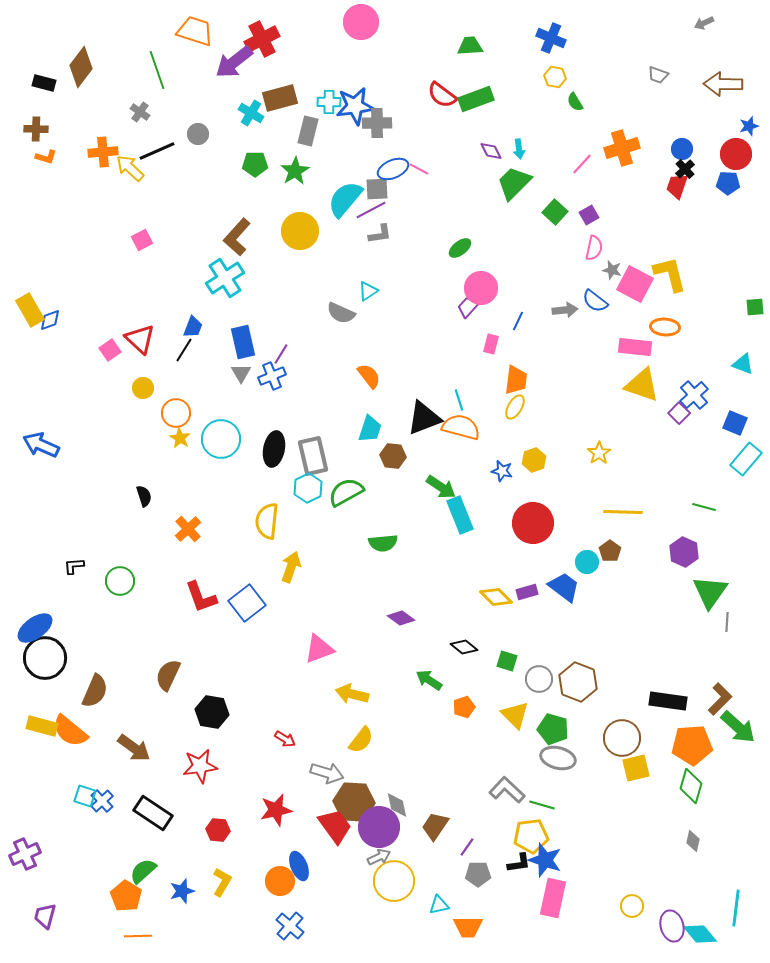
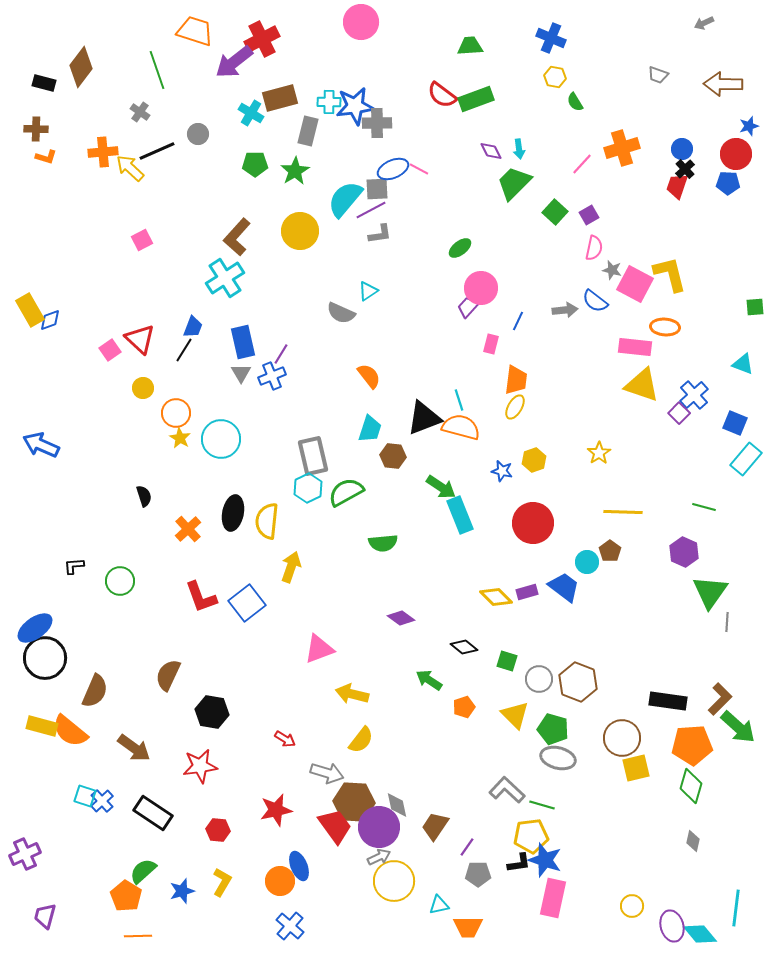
black ellipse at (274, 449): moved 41 px left, 64 px down
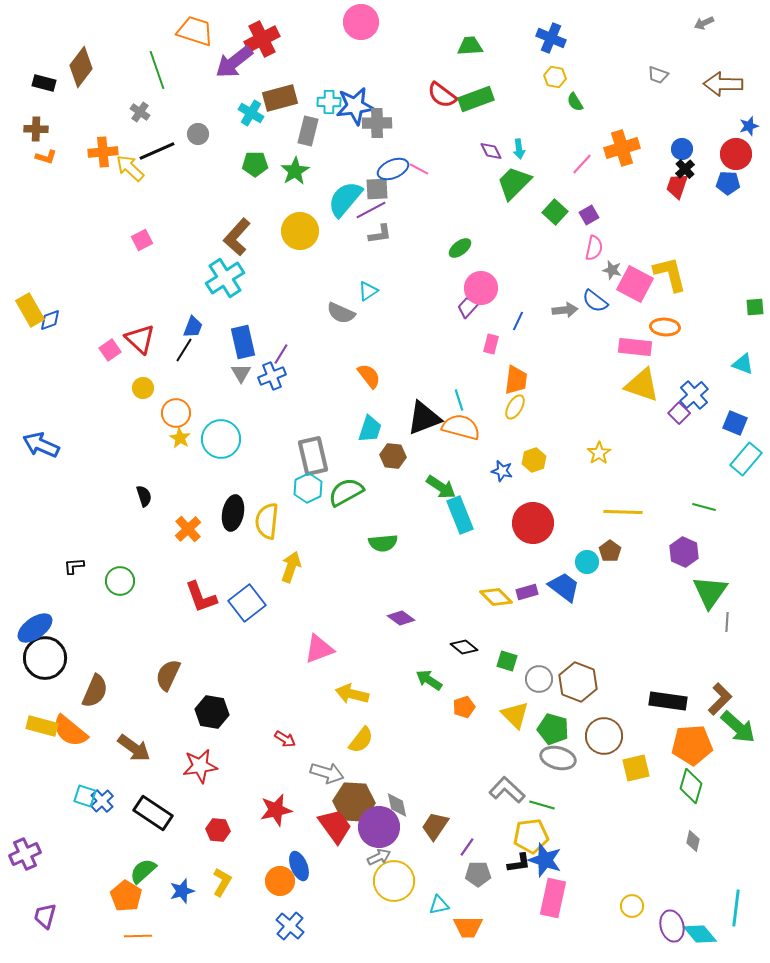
brown circle at (622, 738): moved 18 px left, 2 px up
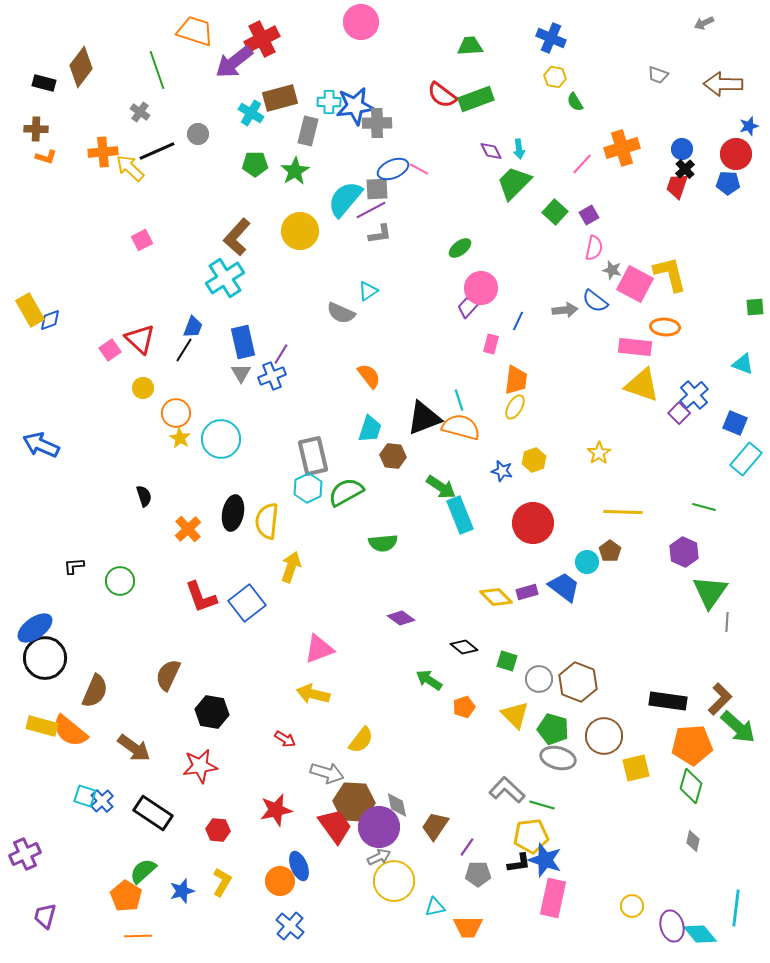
yellow arrow at (352, 694): moved 39 px left
cyan triangle at (439, 905): moved 4 px left, 2 px down
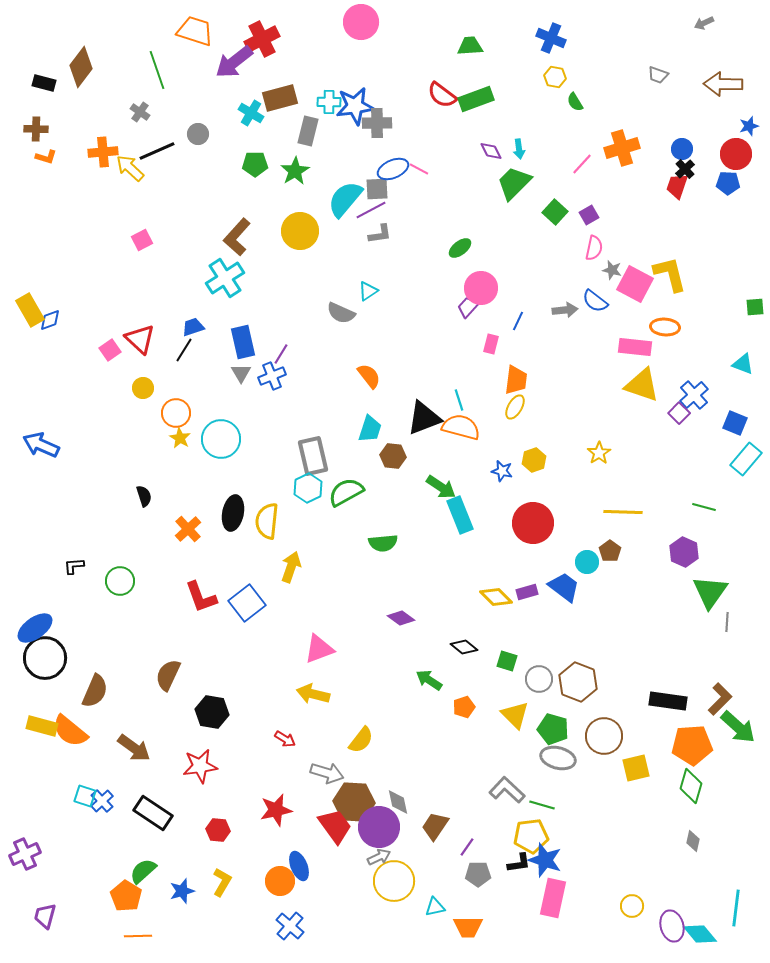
blue trapezoid at (193, 327): rotated 130 degrees counterclockwise
gray diamond at (397, 805): moved 1 px right, 3 px up
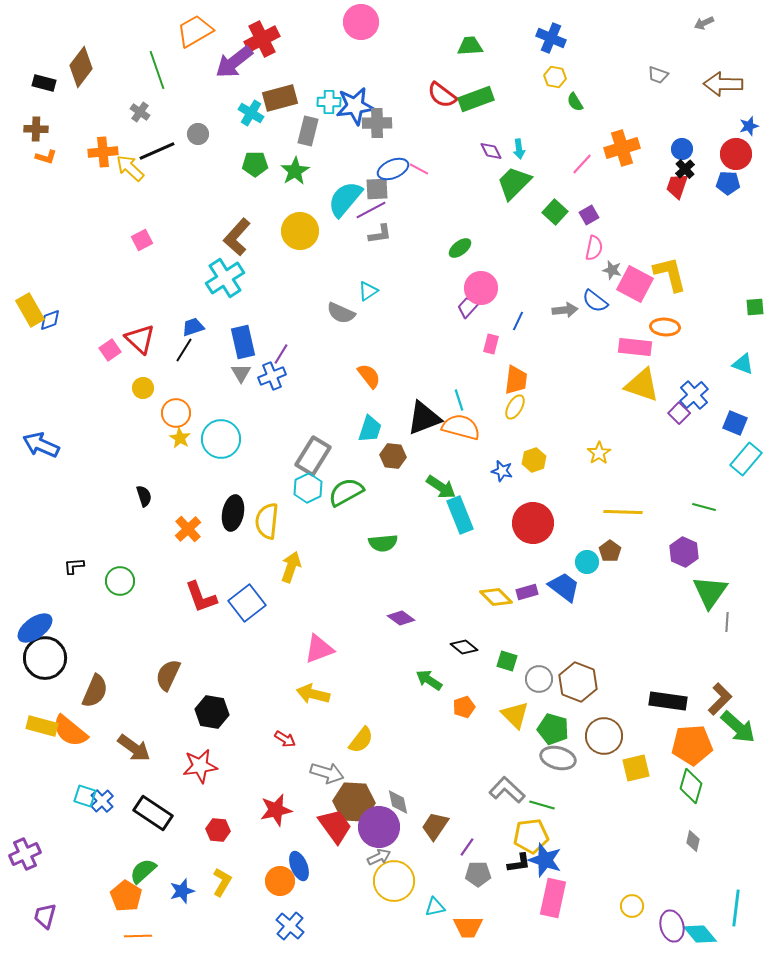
orange trapezoid at (195, 31): rotated 48 degrees counterclockwise
gray rectangle at (313, 456): rotated 45 degrees clockwise
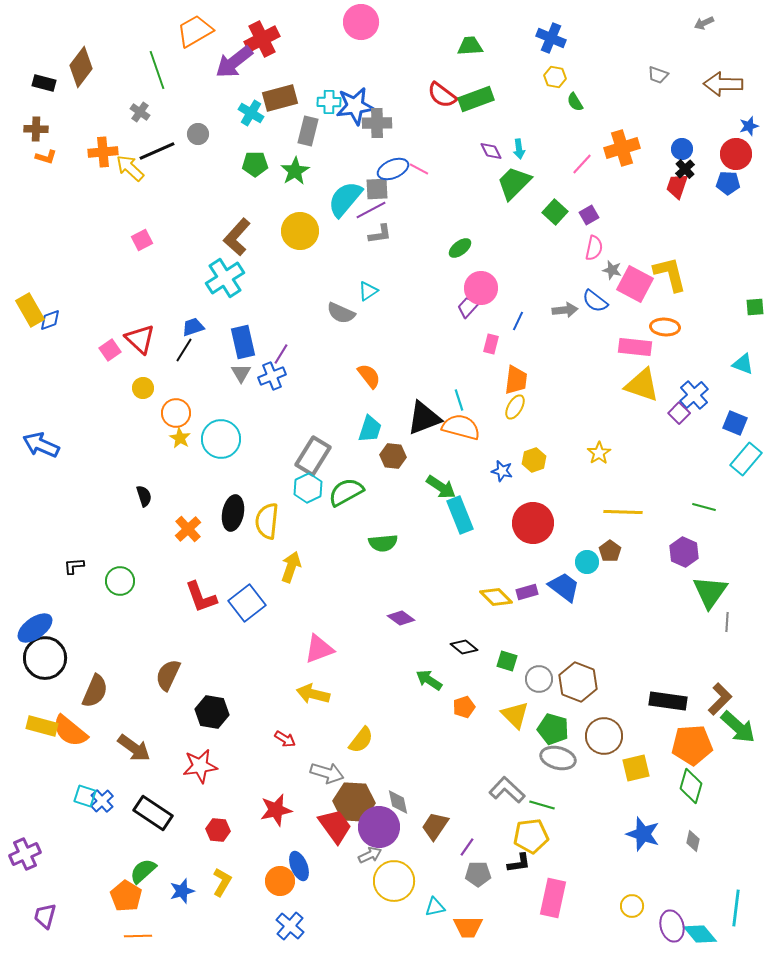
gray arrow at (379, 857): moved 9 px left, 2 px up
blue star at (545, 860): moved 98 px right, 26 px up
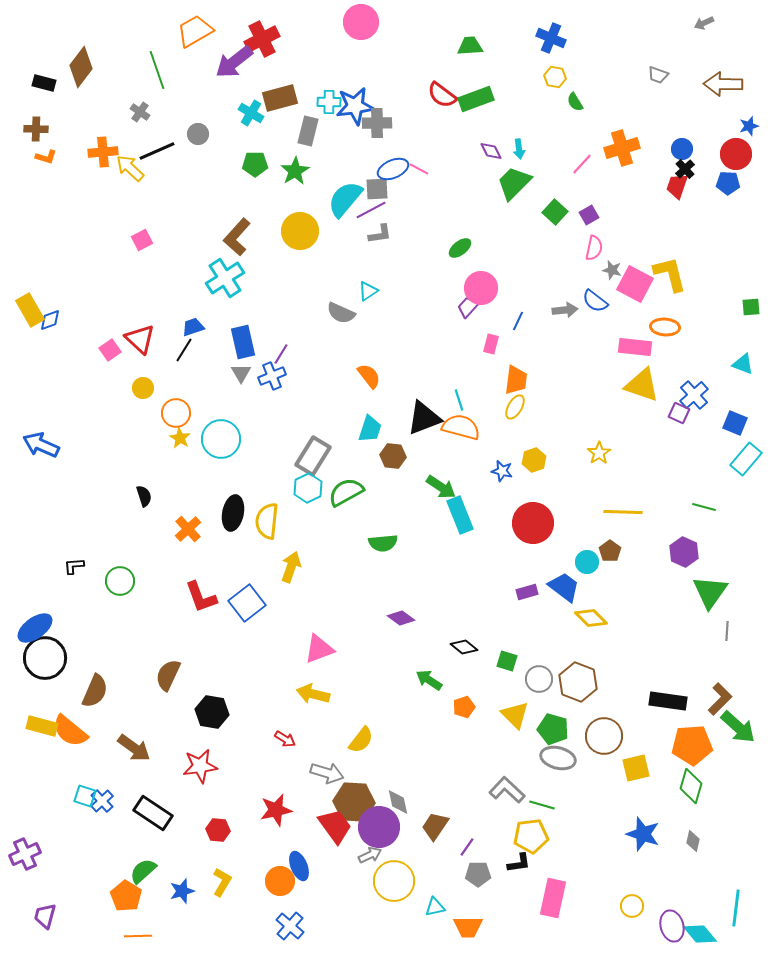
green square at (755, 307): moved 4 px left
purple square at (679, 413): rotated 20 degrees counterclockwise
yellow diamond at (496, 597): moved 95 px right, 21 px down
gray line at (727, 622): moved 9 px down
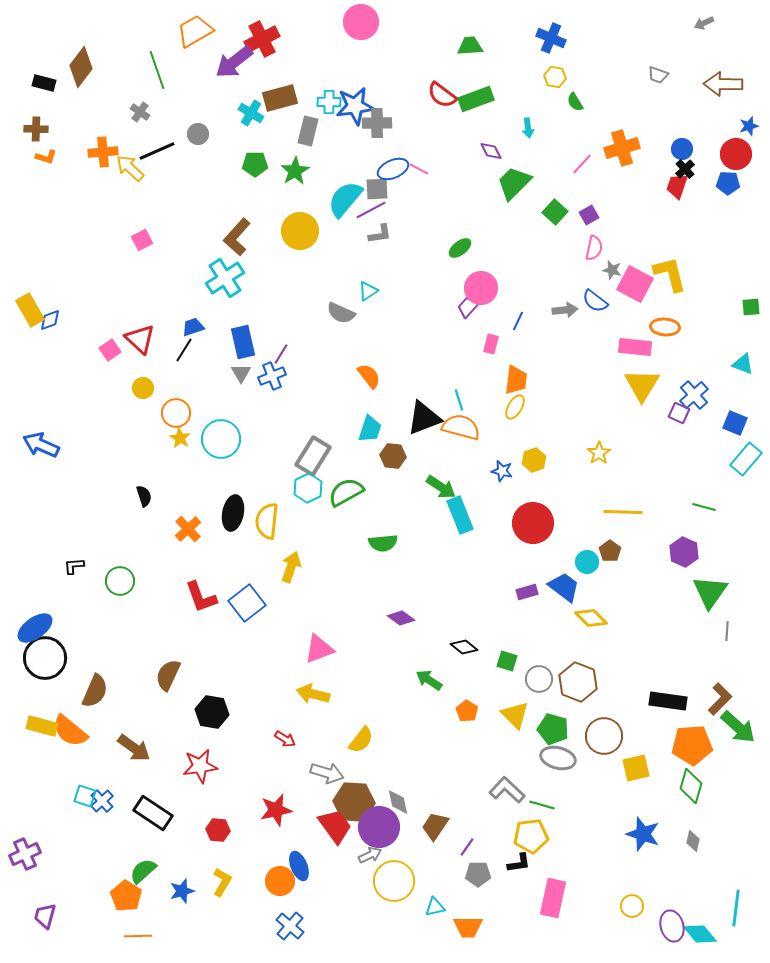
cyan arrow at (519, 149): moved 9 px right, 21 px up
yellow triangle at (642, 385): rotated 42 degrees clockwise
orange pentagon at (464, 707): moved 3 px right, 4 px down; rotated 20 degrees counterclockwise
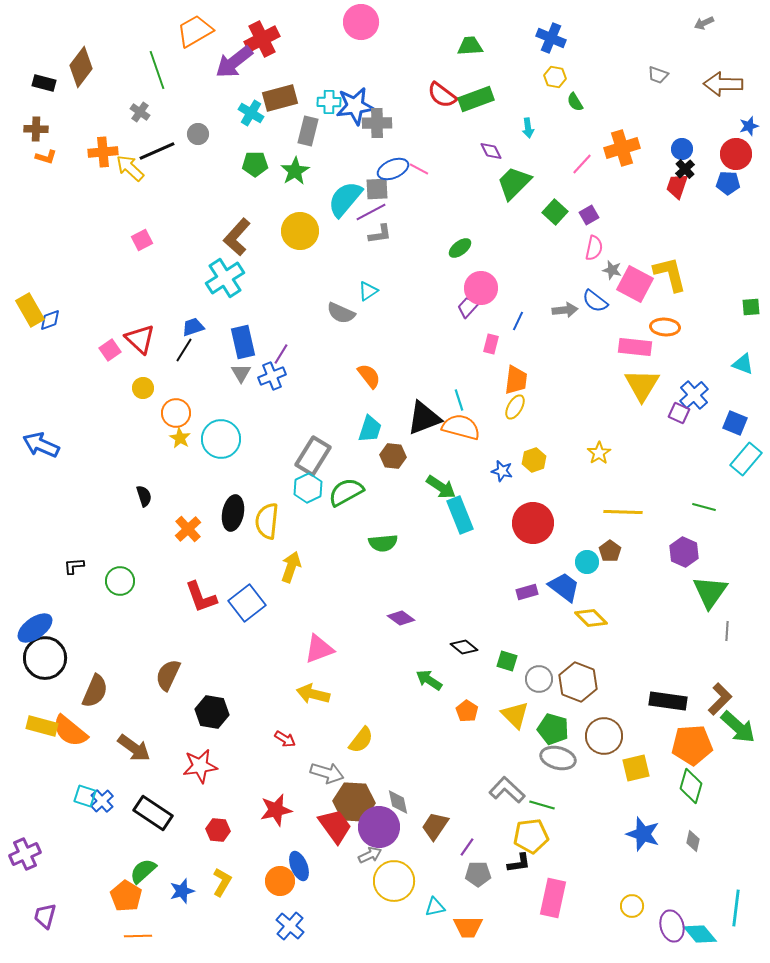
purple line at (371, 210): moved 2 px down
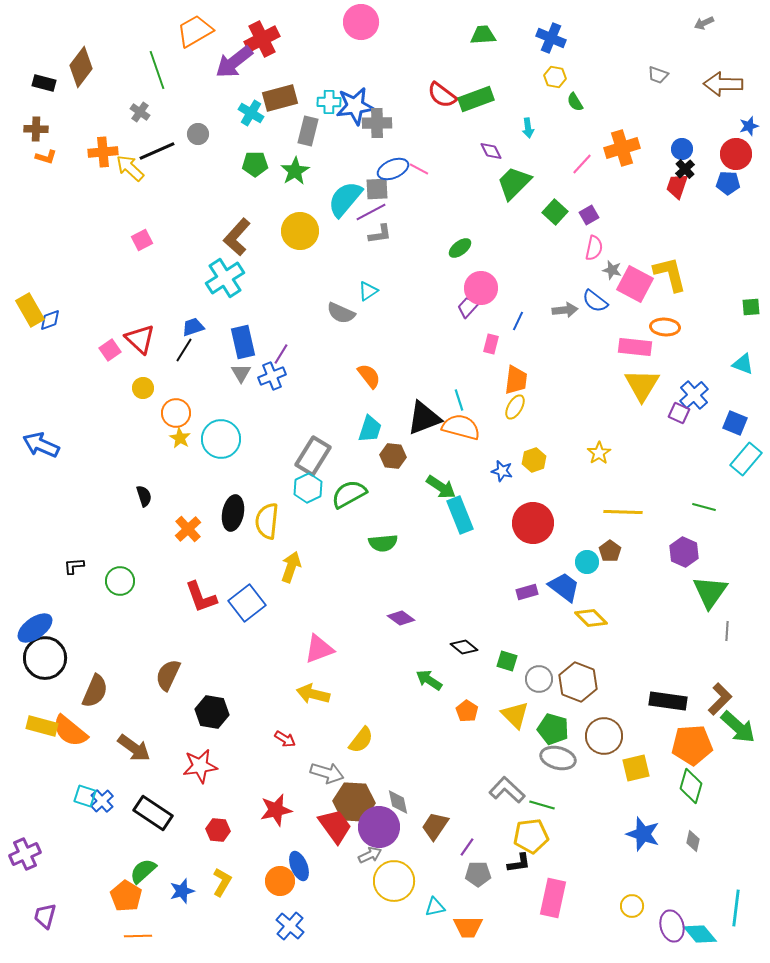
green trapezoid at (470, 46): moved 13 px right, 11 px up
green semicircle at (346, 492): moved 3 px right, 2 px down
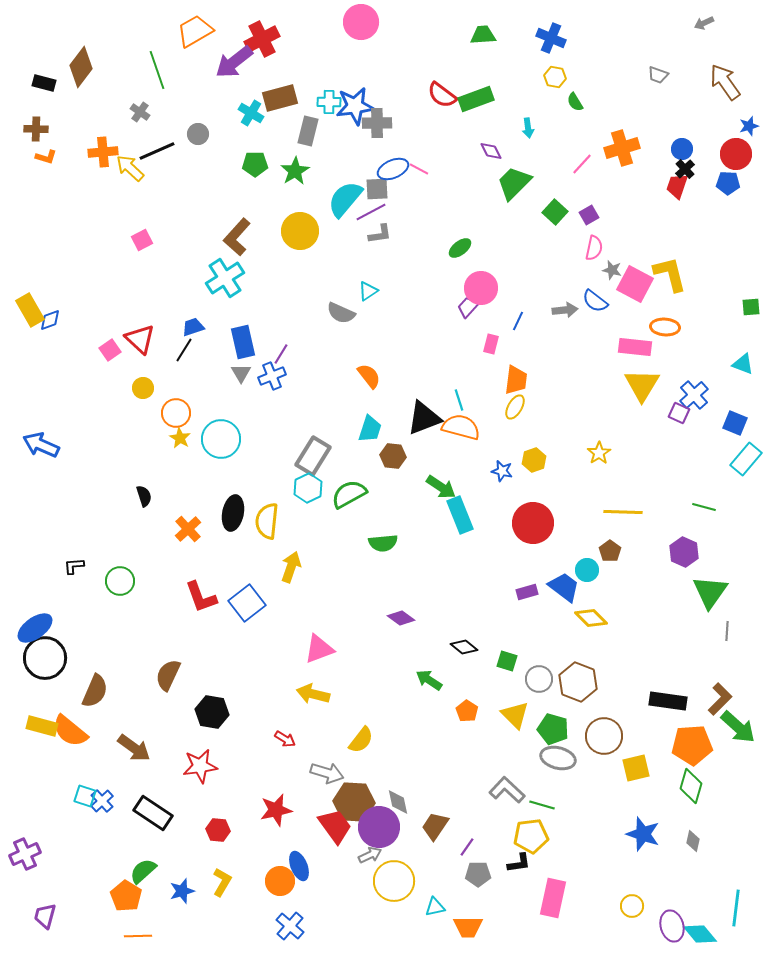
brown arrow at (723, 84): moved 2 px right, 2 px up; rotated 54 degrees clockwise
cyan circle at (587, 562): moved 8 px down
